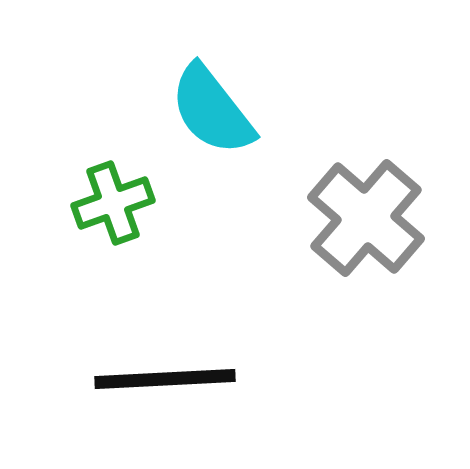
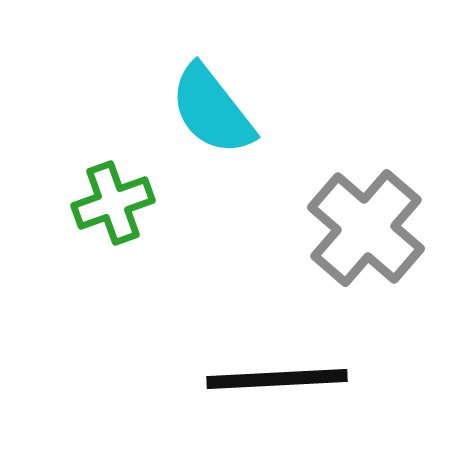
gray cross: moved 10 px down
black line: moved 112 px right
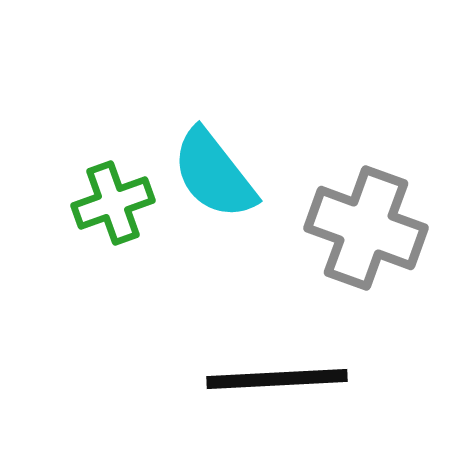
cyan semicircle: moved 2 px right, 64 px down
gray cross: rotated 21 degrees counterclockwise
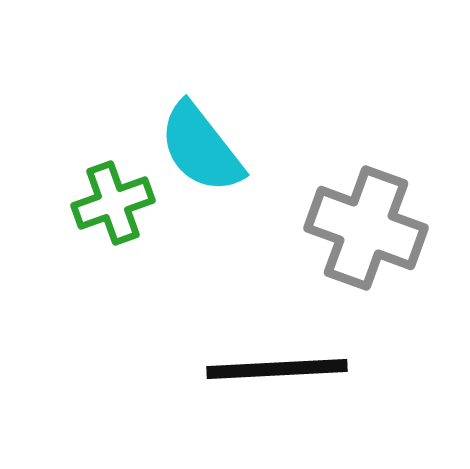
cyan semicircle: moved 13 px left, 26 px up
black line: moved 10 px up
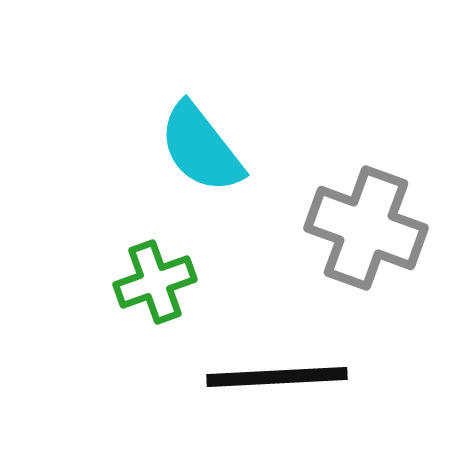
green cross: moved 42 px right, 79 px down
black line: moved 8 px down
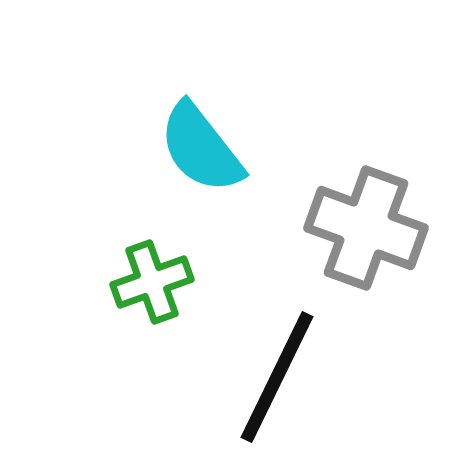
green cross: moved 3 px left
black line: rotated 61 degrees counterclockwise
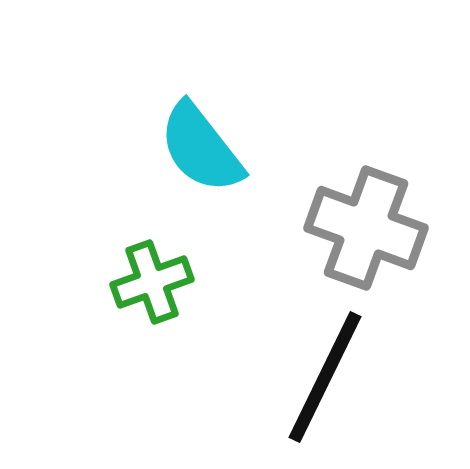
black line: moved 48 px right
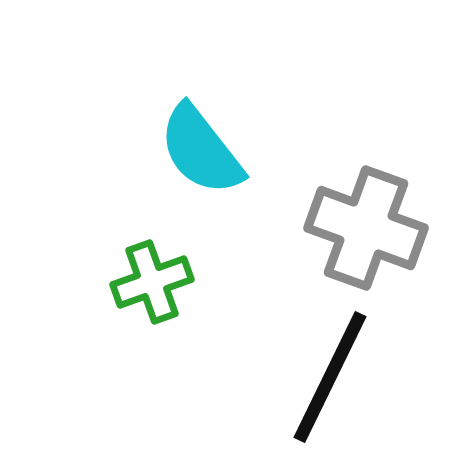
cyan semicircle: moved 2 px down
black line: moved 5 px right
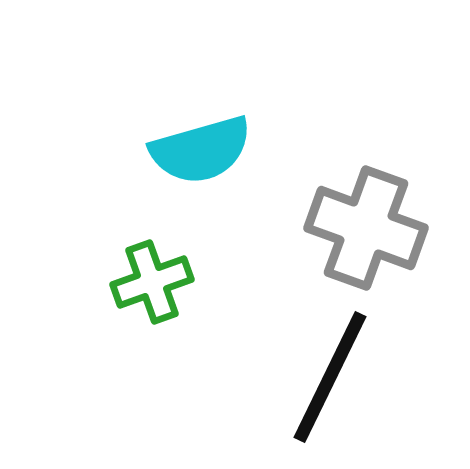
cyan semicircle: rotated 68 degrees counterclockwise
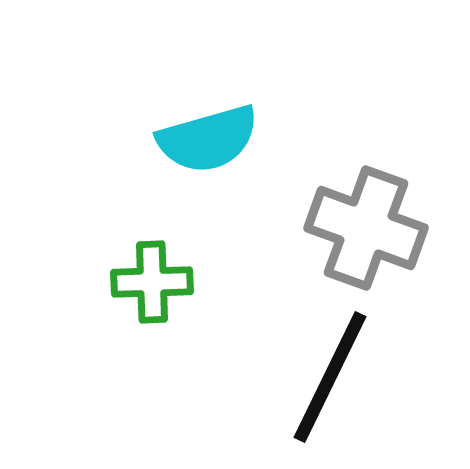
cyan semicircle: moved 7 px right, 11 px up
green cross: rotated 18 degrees clockwise
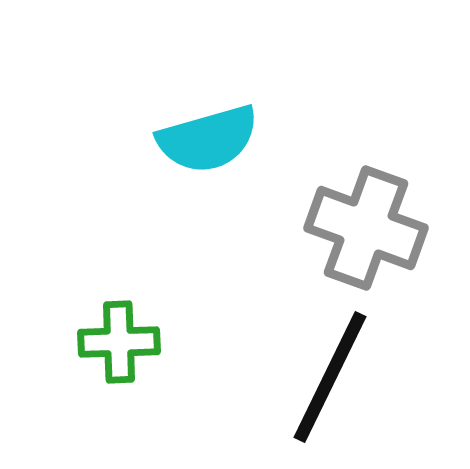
green cross: moved 33 px left, 60 px down
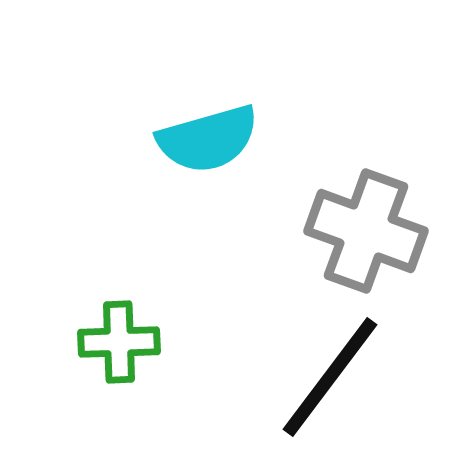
gray cross: moved 3 px down
black line: rotated 11 degrees clockwise
